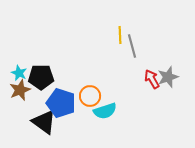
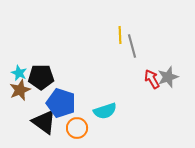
orange circle: moved 13 px left, 32 px down
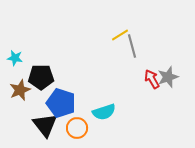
yellow line: rotated 60 degrees clockwise
cyan star: moved 4 px left, 15 px up; rotated 14 degrees counterclockwise
cyan semicircle: moved 1 px left, 1 px down
black triangle: moved 1 px right, 3 px down; rotated 16 degrees clockwise
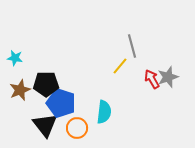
yellow line: moved 31 px down; rotated 18 degrees counterclockwise
black pentagon: moved 5 px right, 7 px down
cyan semicircle: rotated 65 degrees counterclockwise
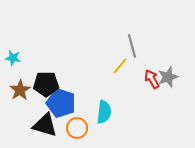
cyan star: moved 2 px left
brown star: rotated 10 degrees counterclockwise
black triangle: rotated 36 degrees counterclockwise
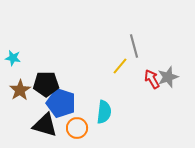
gray line: moved 2 px right
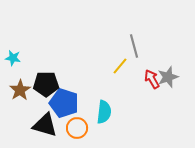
blue pentagon: moved 3 px right
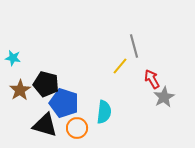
gray star: moved 4 px left, 20 px down; rotated 10 degrees counterclockwise
black pentagon: rotated 15 degrees clockwise
